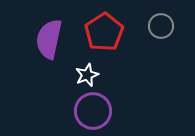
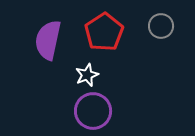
purple semicircle: moved 1 px left, 1 px down
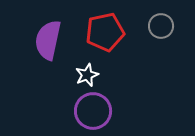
red pentagon: moved 1 px right; rotated 21 degrees clockwise
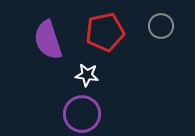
purple semicircle: rotated 30 degrees counterclockwise
white star: rotated 30 degrees clockwise
purple circle: moved 11 px left, 3 px down
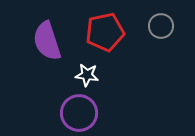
purple semicircle: moved 1 px left, 1 px down
purple circle: moved 3 px left, 1 px up
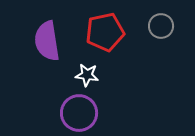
purple semicircle: rotated 9 degrees clockwise
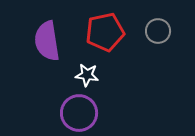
gray circle: moved 3 px left, 5 px down
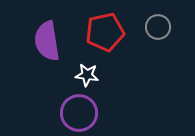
gray circle: moved 4 px up
